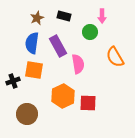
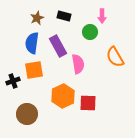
orange square: rotated 18 degrees counterclockwise
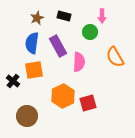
pink semicircle: moved 1 px right, 2 px up; rotated 12 degrees clockwise
black cross: rotated 32 degrees counterclockwise
red square: rotated 18 degrees counterclockwise
brown circle: moved 2 px down
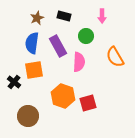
green circle: moved 4 px left, 4 px down
black cross: moved 1 px right, 1 px down
orange hexagon: rotated 15 degrees counterclockwise
brown circle: moved 1 px right
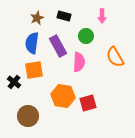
orange hexagon: rotated 10 degrees counterclockwise
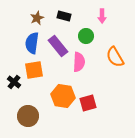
purple rectangle: rotated 10 degrees counterclockwise
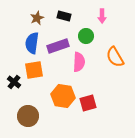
purple rectangle: rotated 70 degrees counterclockwise
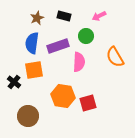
pink arrow: moved 3 px left; rotated 64 degrees clockwise
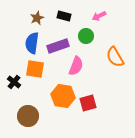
pink semicircle: moved 3 px left, 4 px down; rotated 18 degrees clockwise
orange square: moved 1 px right, 1 px up; rotated 18 degrees clockwise
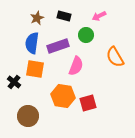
green circle: moved 1 px up
